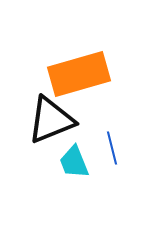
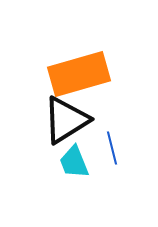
black triangle: moved 15 px right; rotated 10 degrees counterclockwise
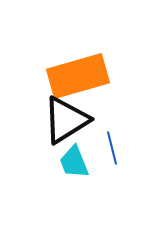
orange rectangle: moved 1 px left, 2 px down
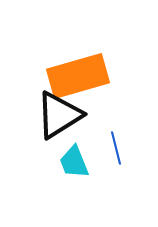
black triangle: moved 7 px left, 5 px up
blue line: moved 4 px right
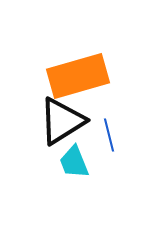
black triangle: moved 3 px right, 6 px down
blue line: moved 7 px left, 13 px up
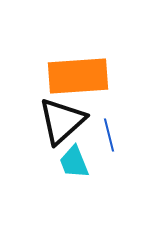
orange rectangle: rotated 12 degrees clockwise
black triangle: rotated 10 degrees counterclockwise
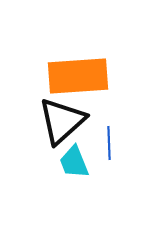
blue line: moved 8 px down; rotated 12 degrees clockwise
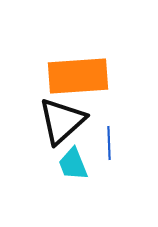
cyan trapezoid: moved 1 px left, 2 px down
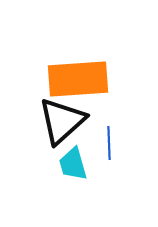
orange rectangle: moved 3 px down
cyan trapezoid: rotated 6 degrees clockwise
